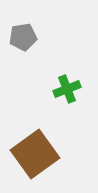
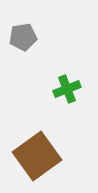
brown square: moved 2 px right, 2 px down
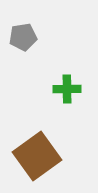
green cross: rotated 20 degrees clockwise
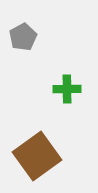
gray pentagon: rotated 20 degrees counterclockwise
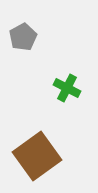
green cross: moved 1 px up; rotated 28 degrees clockwise
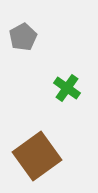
green cross: rotated 8 degrees clockwise
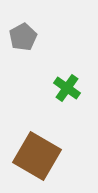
brown square: rotated 24 degrees counterclockwise
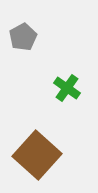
brown square: moved 1 px up; rotated 12 degrees clockwise
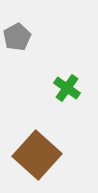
gray pentagon: moved 6 px left
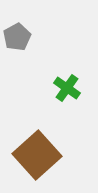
brown square: rotated 6 degrees clockwise
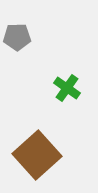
gray pentagon: rotated 28 degrees clockwise
